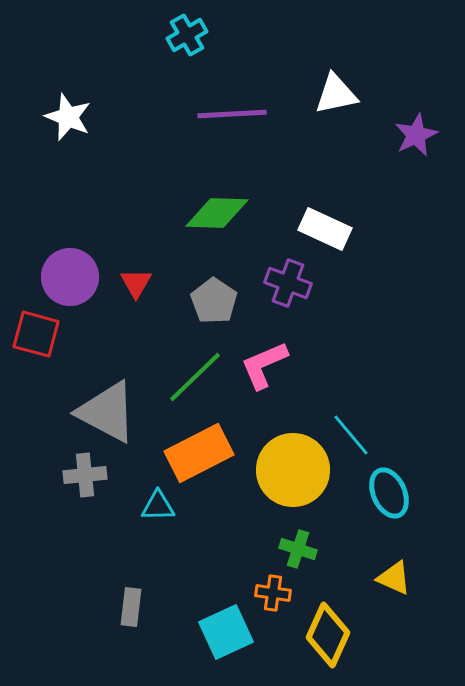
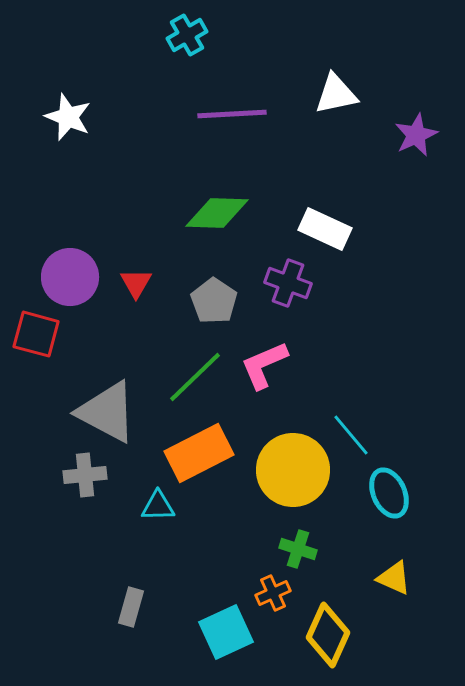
orange cross: rotated 32 degrees counterclockwise
gray rectangle: rotated 9 degrees clockwise
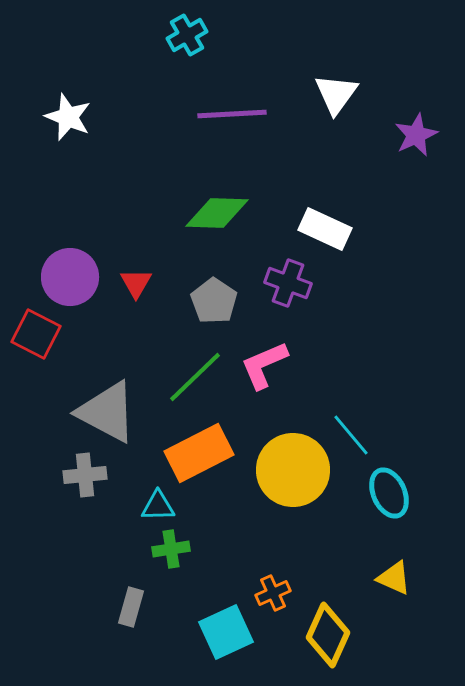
white triangle: rotated 42 degrees counterclockwise
red square: rotated 12 degrees clockwise
green cross: moved 127 px left; rotated 27 degrees counterclockwise
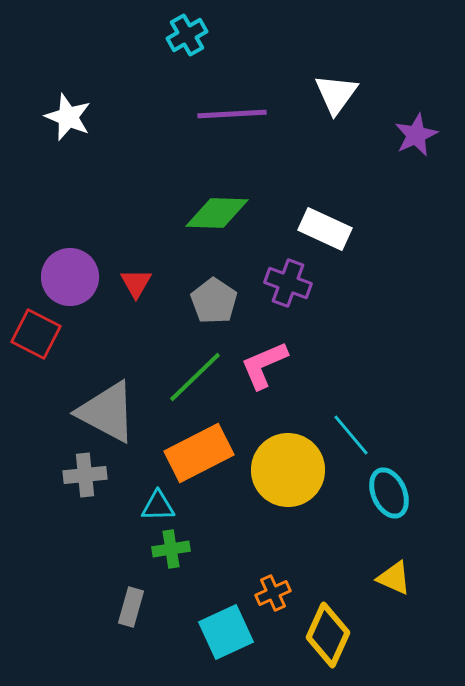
yellow circle: moved 5 px left
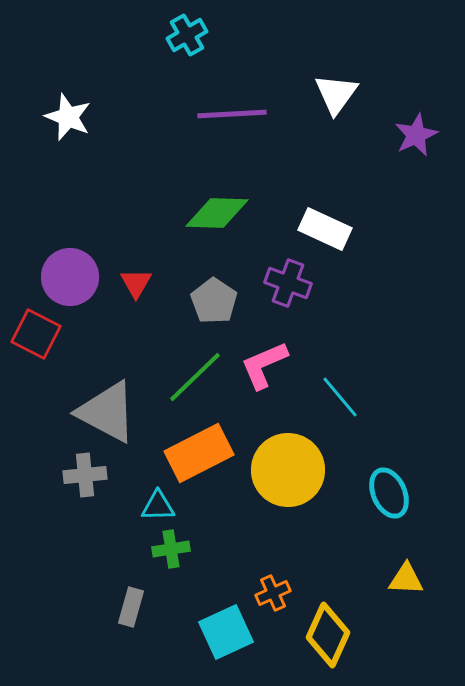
cyan line: moved 11 px left, 38 px up
yellow triangle: moved 12 px right, 1 px down; rotated 21 degrees counterclockwise
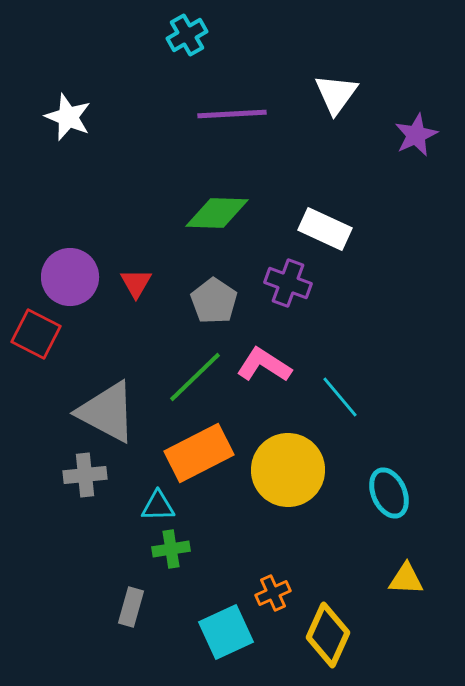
pink L-shape: rotated 56 degrees clockwise
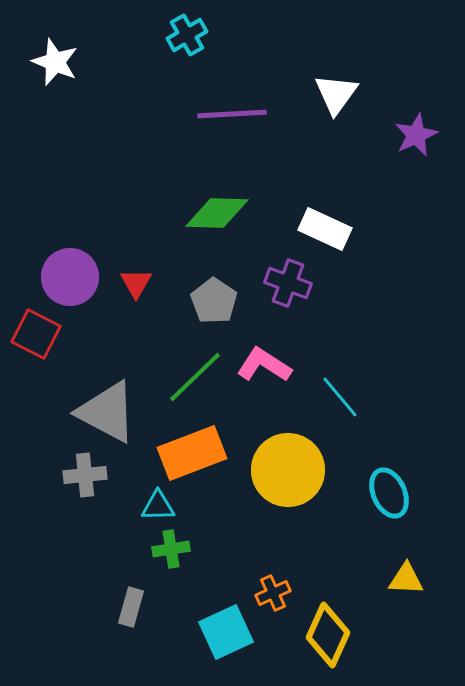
white star: moved 13 px left, 55 px up
orange rectangle: moved 7 px left; rotated 6 degrees clockwise
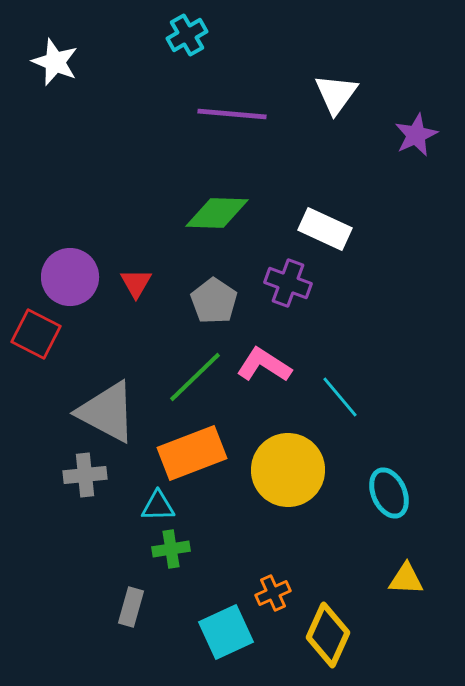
purple line: rotated 8 degrees clockwise
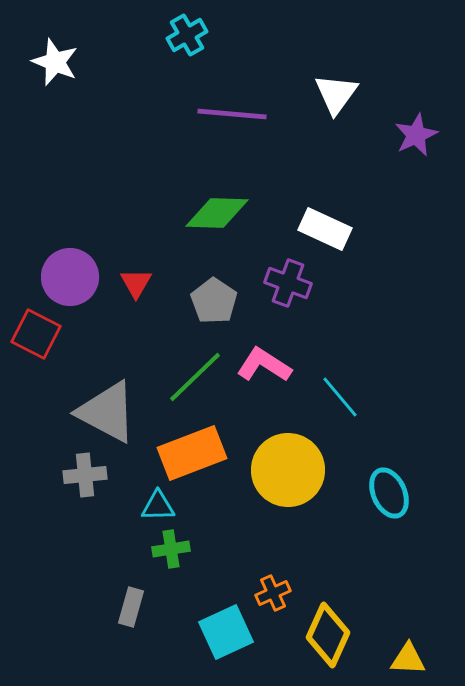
yellow triangle: moved 2 px right, 80 px down
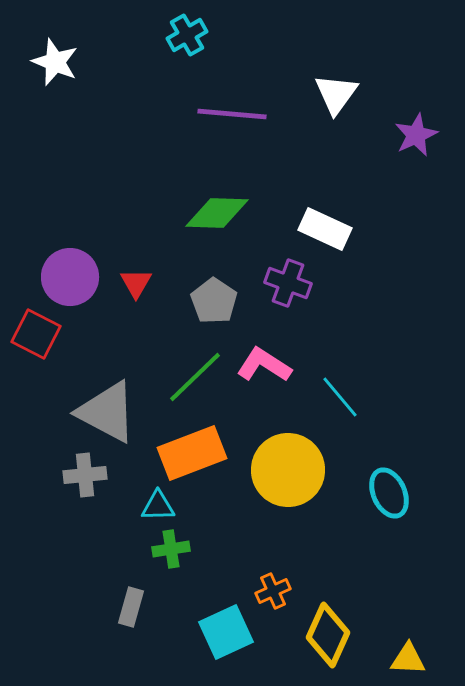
orange cross: moved 2 px up
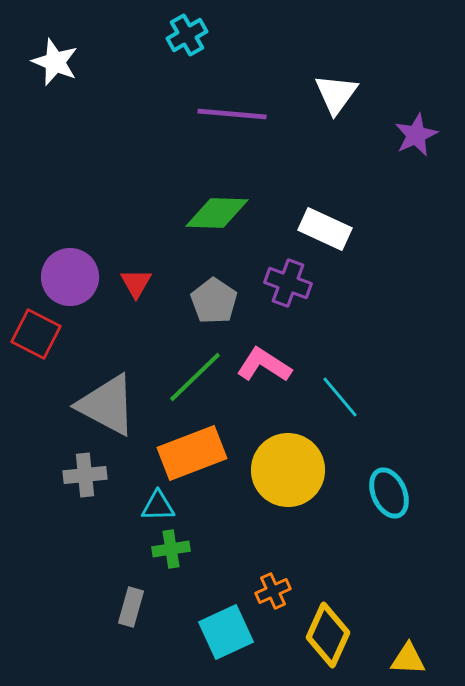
gray triangle: moved 7 px up
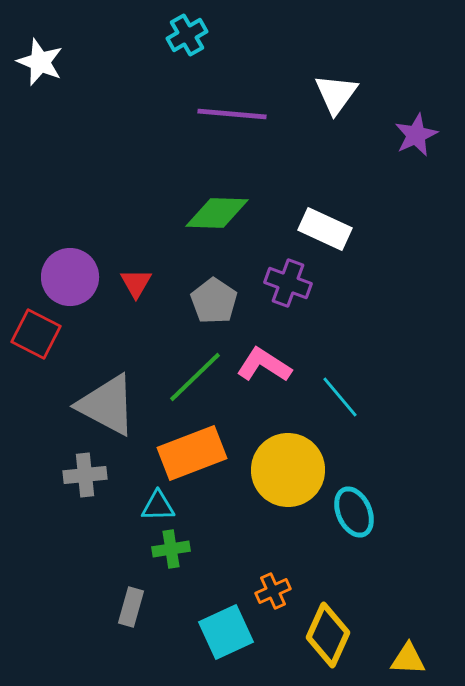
white star: moved 15 px left
cyan ellipse: moved 35 px left, 19 px down
